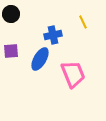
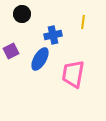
black circle: moved 11 px right
yellow line: rotated 32 degrees clockwise
purple square: rotated 21 degrees counterclockwise
pink trapezoid: rotated 148 degrees counterclockwise
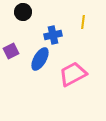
black circle: moved 1 px right, 2 px up
pink trapezoid: rotated 52 degrees clockwise
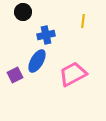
yellow line: moved 1 px up
blue cross: moved 7 px left
purple square: moved 4 px right, 24 px down
blue ellipse: moved 3 px left, 2 px down
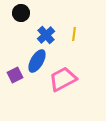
black circle: moved 2 px left, 1 px down
yellow line: moved 9 px left, 13 px down
blue cross: rotated 30 degrees counterclockwise
pink trapezoid: moved 10 px left, 5 px down
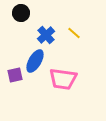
yellow line: moved 1 px up; rotated 56 degrees counterclockwise
blue ellipse: moved 2 px left
purple square: rotated 14 degrees clockwise
pink trapezoid: rotated 144 degrees counterclockwise
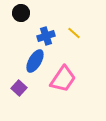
blue cross: moved 1 px down; rotated 24 degrees clockwise
purple square: moved 4 px right, 13 px down; rotated 35 degrees counterclockwise
pink trapezoid: rotated 64 degrees counterclockwise
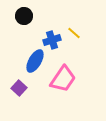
black circle: moved 3 px right, 3 px down
blue cross: moved 6 px right, 4 px down
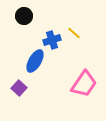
pink trapezoid: moved 21 px right, 5 px down
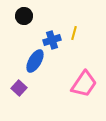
yellow line: rotated 64 degrees clockwise
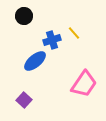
yellow line: rotated 56 degrees counterclockwise
blue ellipse: rotated 20 degrees clockwise
purple square: moved 5 px right, 12 px down
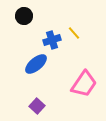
blue ellipse: moved 1 px right, 3 px down
purple square: moved 13 px right, 6 px down
